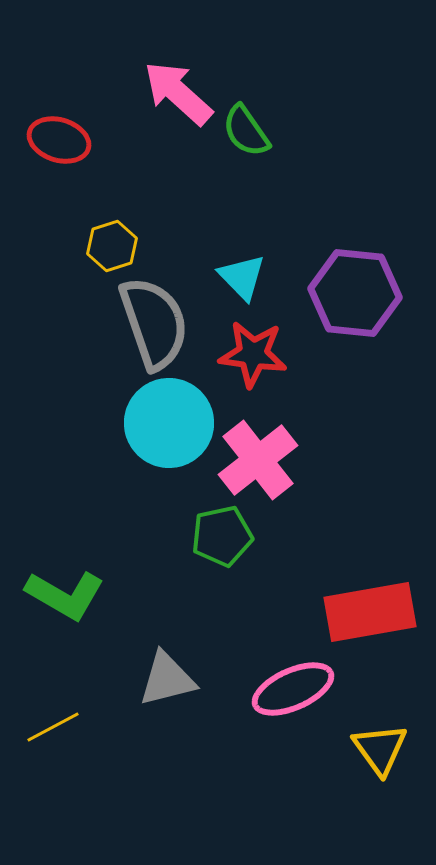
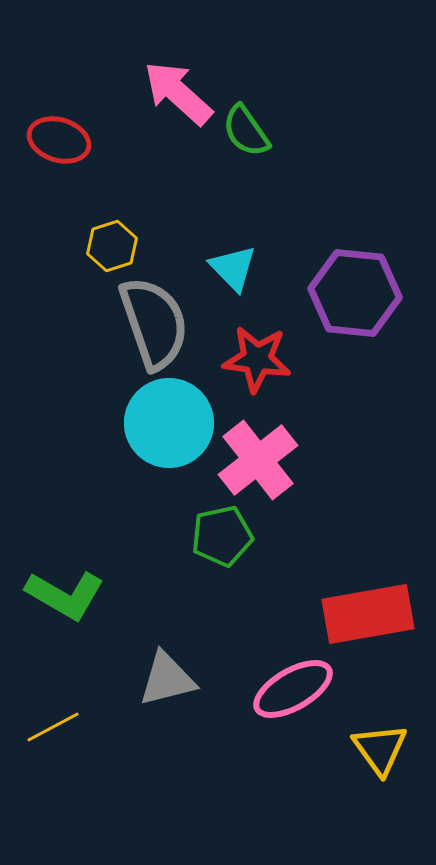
cyan triangle: moved 9 px left, 9 px up
red star: moved 4 px right, 5 px down
red rectangle: moved 2 px left, 2 px down
pink ellipse: rotated 6 degrees counterclockwise
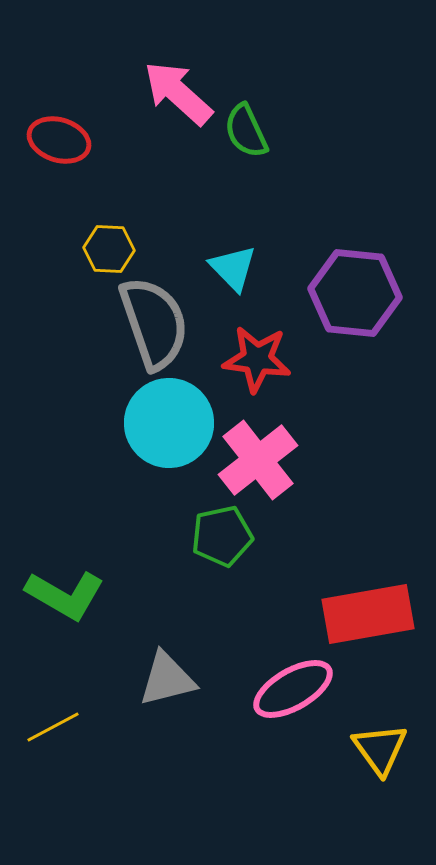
green semicircle: rotated 10 degrees clockwise
yellow hexagon: moved 3 px left, 3 px down; rotated 21 degrees clockwise
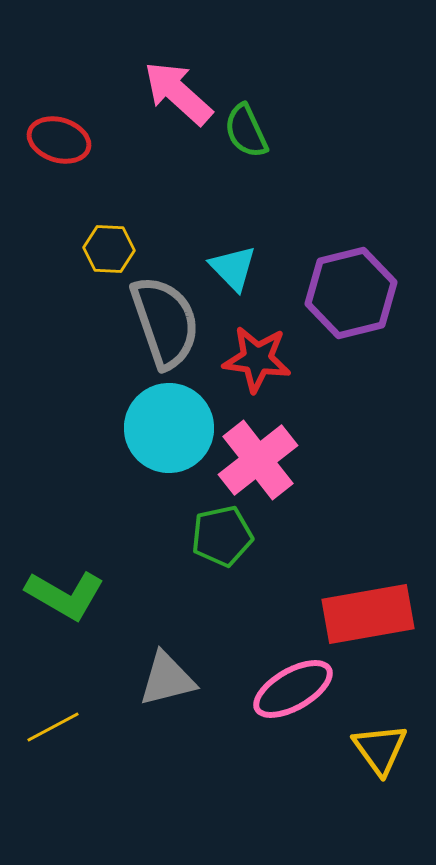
purple hexagon: moved 4 px left; rotated 20 degrees counterclockwise
gray semicircle: moved 11 px right, 1 px up
cyan circle: moved 5 px down
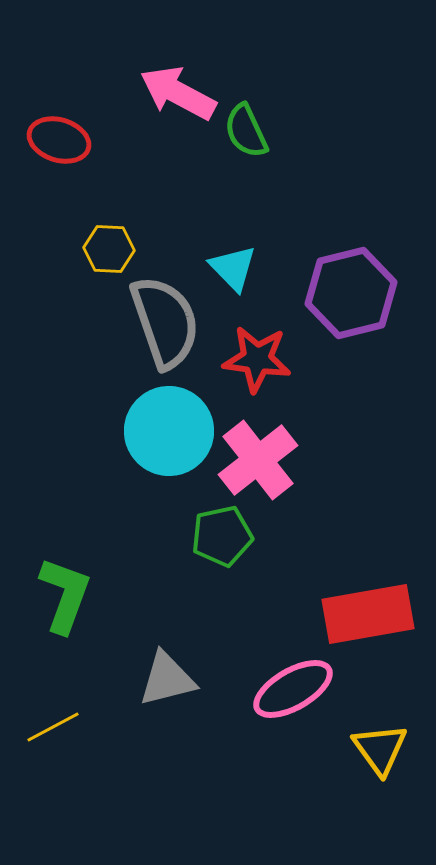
pink arrow: rotated 14 degrees counterclockwise
cyan circle: moved 3 px down
green L-shape: rotated 100 degrees counterclockwise
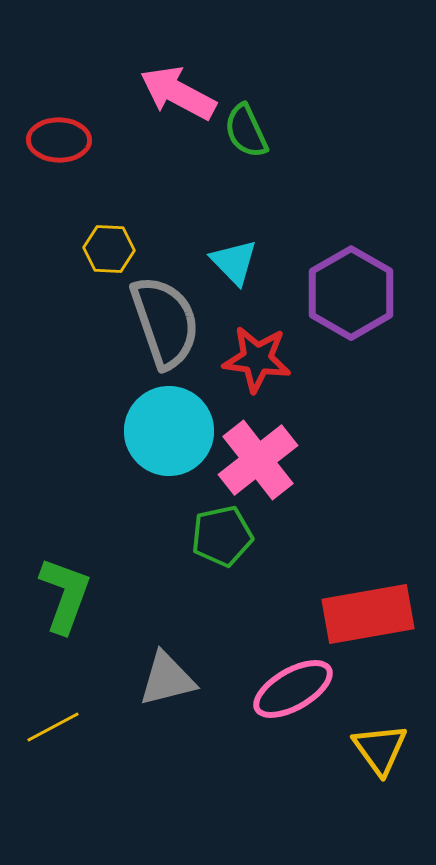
red ellipse: rotated 16 degrees counterclockwise
cyan triangle: moved 1 px right, 6 px up
purple hexagon: rotated 16 degrees counterclockwise
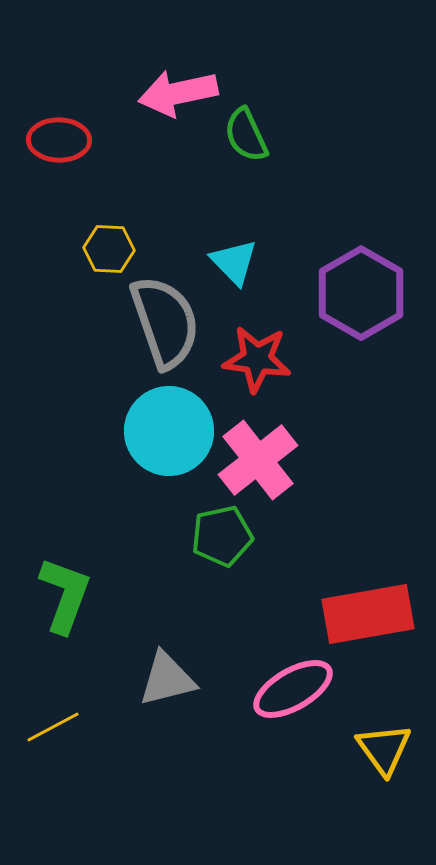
pink arrow: rotated 40 degrees counterclockwise
green semicircle: moved 4 px down
purple hexagon: moved 10 px right
yellow triangle: moved 4 px right
